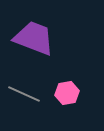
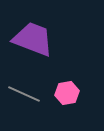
purple trapezoid: moved 1 px left, 1 px down
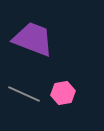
pink hexagon: moved 4 px left
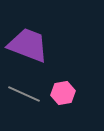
purple trapezoid: moved 5 px left, 6 px down
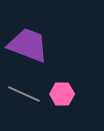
pink hexagon: moved 1 px left, 1 px down; rotated 10 degrees clockwise
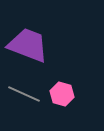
pink hexagon: rotated 15 degrees clockwise
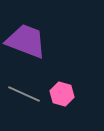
purple trapezoid: moved 2 px left, 4 px up
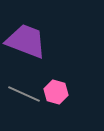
pink hexagon: moved 6 px left, 2 px up
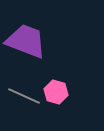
gray line: moved 2 px down
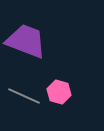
pink hexagon: moved 3 px right
